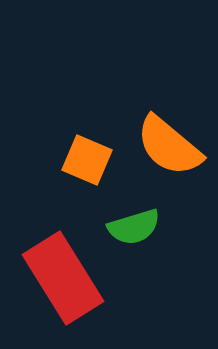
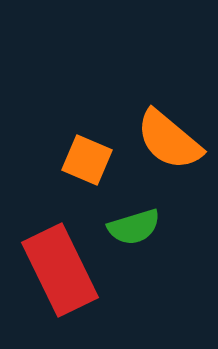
orange semicircle: moved 6 px up
red rectangle: moved 3 px left, 8 px up; rotated 6 degrees clockwise
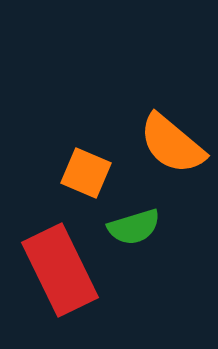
orange semicircle: moved 3 px right, 4 px down
orange square: moved 1 px left, 13 px down
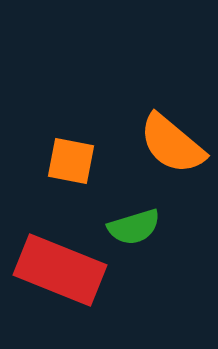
orange square: moved 15 px left, 12 px up; rotated 12 degrees counterclockwise
red rectangle: rotated 42 degrees counterclockwise
